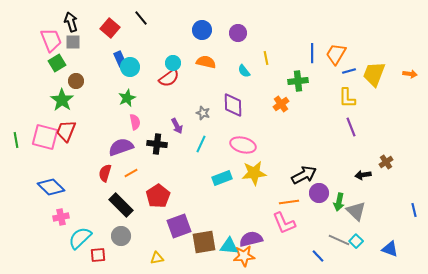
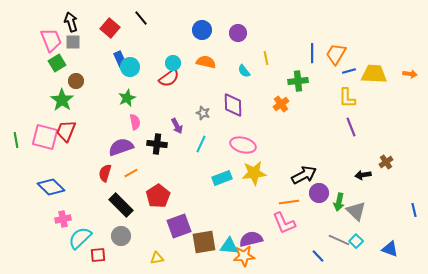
yellow trapezoid at (374, 74): rotated 72 degrees clockwise
pink cross at (61, 217): moved 2 px right, 2 px down
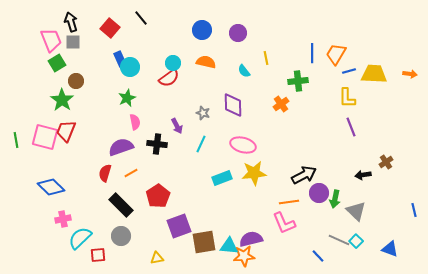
green arrow at (339, 202): moved 4 px left, 3 px up
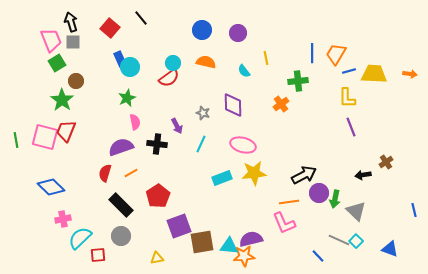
brown square at (204, 242): moved 2 px left
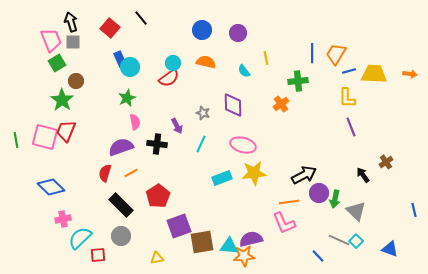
black arrow at (363, 175): rotated 63 degrees clockwise
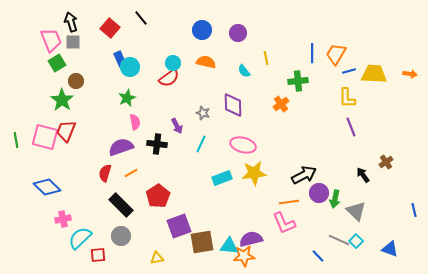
blue diamond at (51, 187): moved 4 px left
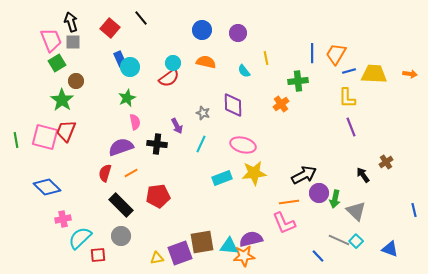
red pentagon at (158, 196): rotated 25 degrees clockwise
purple square at (179, 226): moved 1 px right, 27 px down
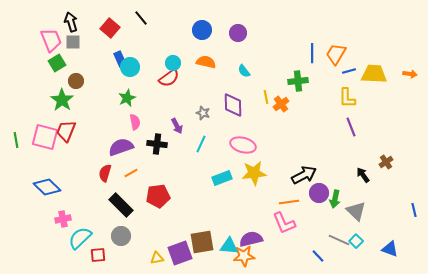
yellow line at (266, 58): moved 39 px down
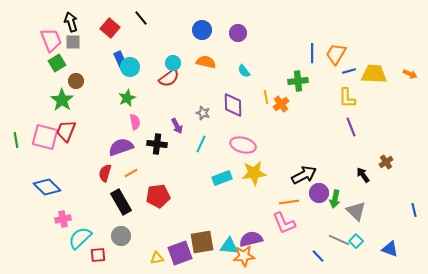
orange arrow at (410, 74): rotated 16 degrees clockwise
black rectangle at (121, 205): moved 3 px up; rotated 15 degrees clockwise
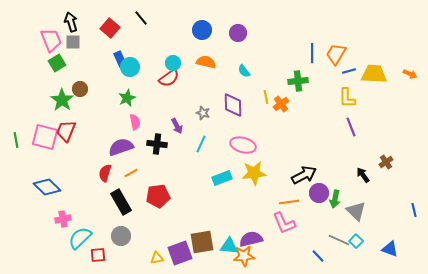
brown circle at (76, 81): moved 4 px right, 8 px down
